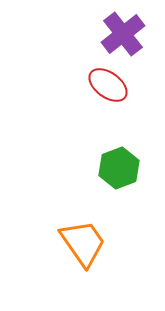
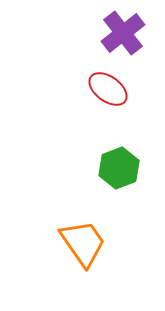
purple cross: moved 1 px up
red ellipse: moved 4 px down
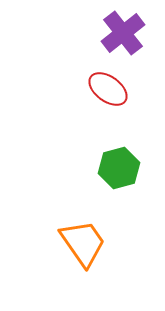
green hexagon: rotated 6 degrees clockwise
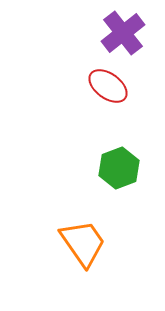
red ellipse: moved 3 px up
green hexagon: rotated 6 degrees counterclockwise
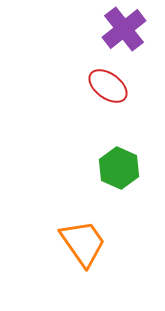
purple cross: moved 1 px right, 4 px up
green hexagon: rotated 15 degrees counterclockwise
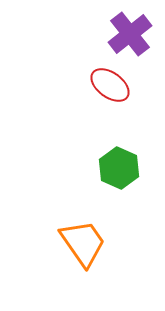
purple cross: moved 6 px right, 5 px down
red ellipse: moved 2 px right, 1 px up
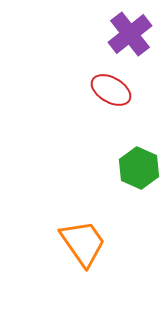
red ellipse: moved 1 px right, 5 px down; rotated 6 degrees counterclockwise
green hexagon: moved 20 px right
